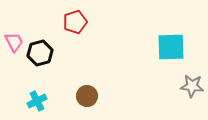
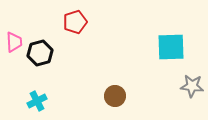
pink trapezoid: rotated 25 degrees clockwise
brown circle: moved 28 px right
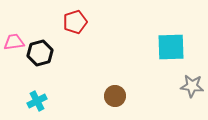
pink trapezoid: rotated 95 degrees counterclockwise
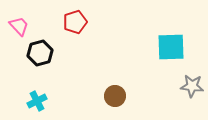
pink trapezoid: moved 5 px right, 16 px up; rotated 55 degrees clockwise
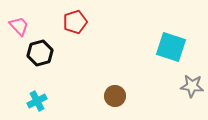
cyan square: rotated 20 degrees clockwise
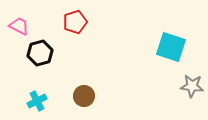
pink trapezoid: rotated 20 degrees counterclockwise
brown circle: moved 31 px left
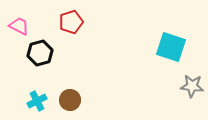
red pentagon: moved 4 px left
brown circle: moved 14 px left, 4 px down
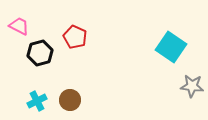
red pentagon: moved 4 px right, 15 px down; rotated 30 degrees counterclockwise
cyan square: rotated 16 degrees clockwise
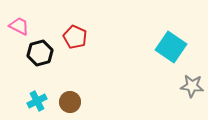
brown circle: moved 2 px down
